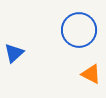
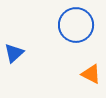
blue circle: moved 3 px left, 5 px up
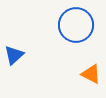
blue triangle: moved 2 px down
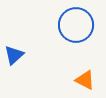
orange triangle: moved 6 px left, 6 px down
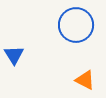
blue triangle: rotated 20 degrees counterclockwise
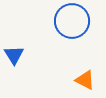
blue circle: moved 4 px left, 4 px up
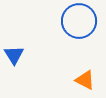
blue circle: moved 7 px right
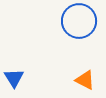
blue triangle: moved 23 px down
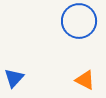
blue triangle: rotated 15 degrees clockwise
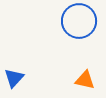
orange triangle: rotated 15 degrees counterclockwise
